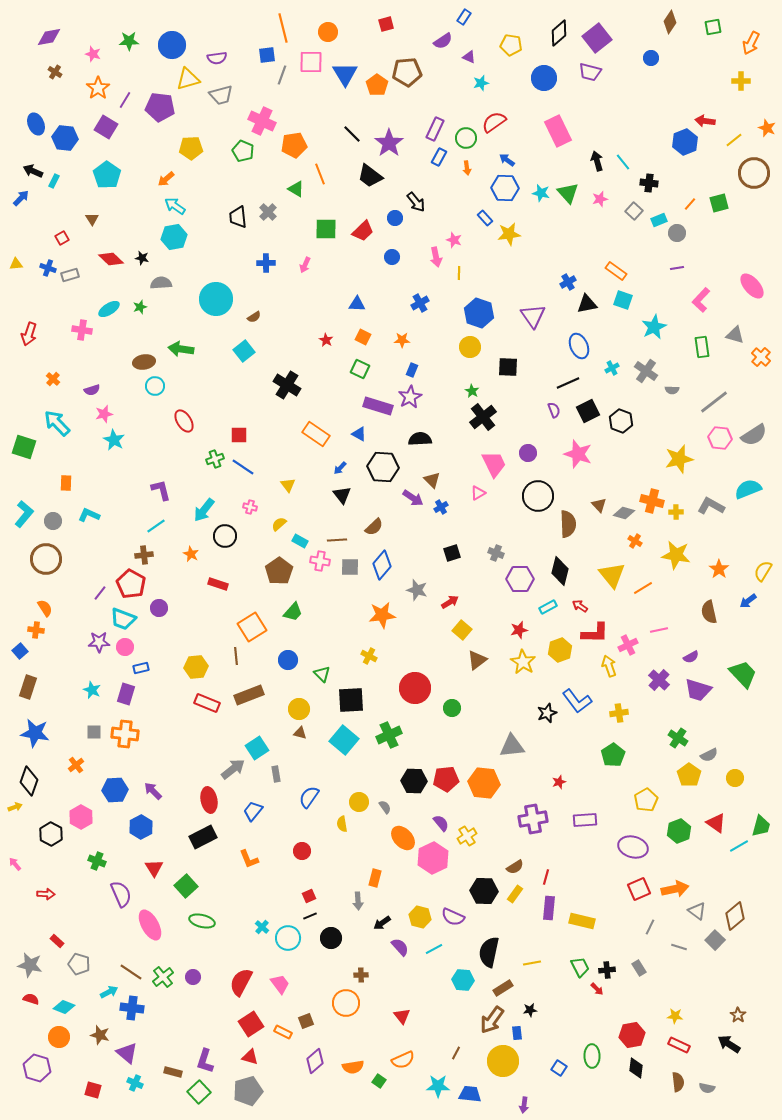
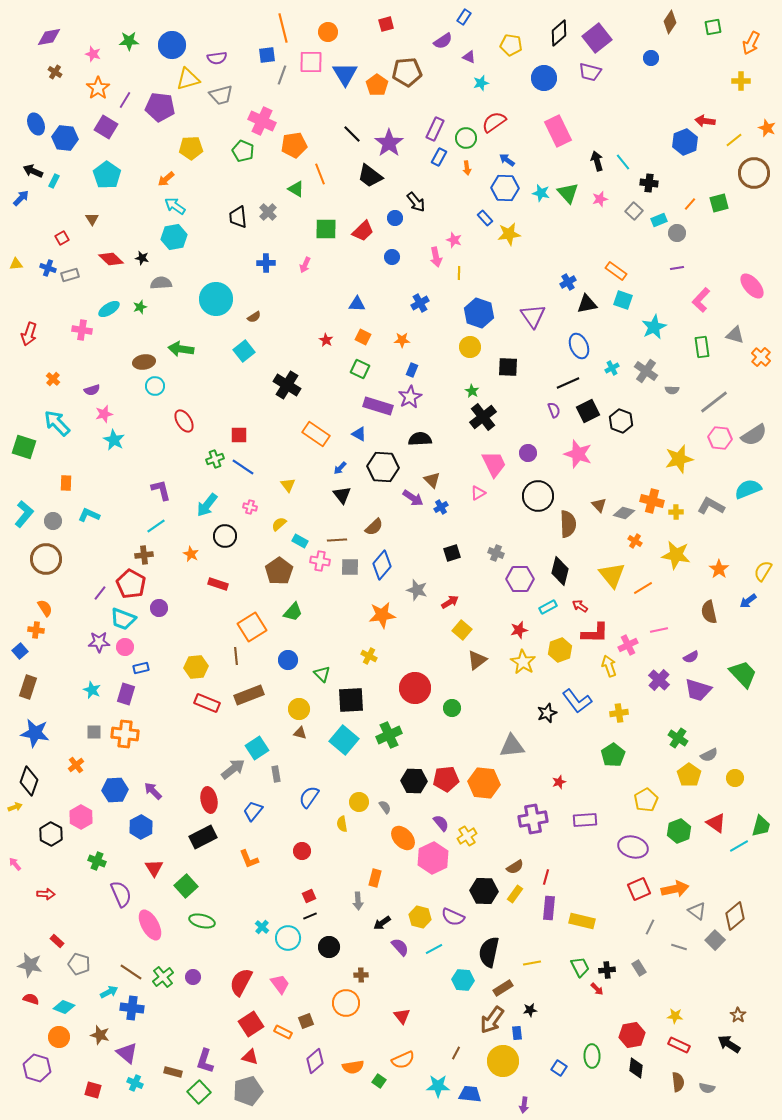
cyan arrow at (204, 510): moved 3 px right, 5 px up
black circle at (331, 938): moved 2 px left, 9 px down
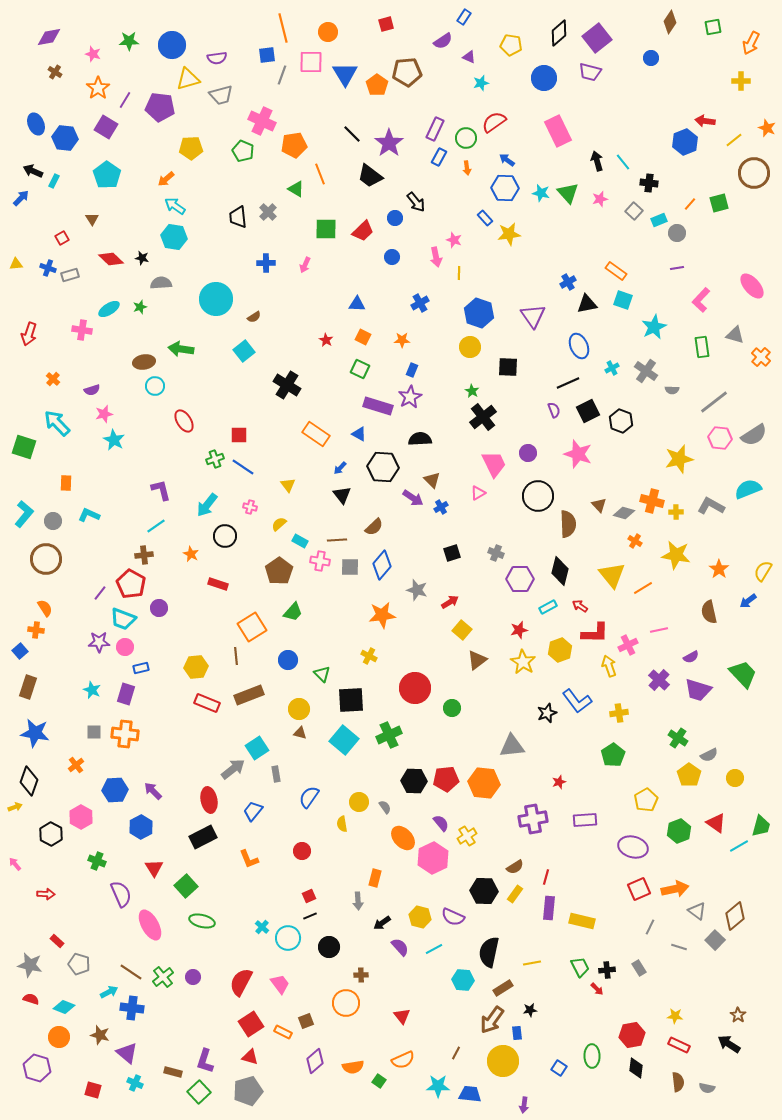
cyan hexagon at (174, 237): rotated 20 degrees clockwise
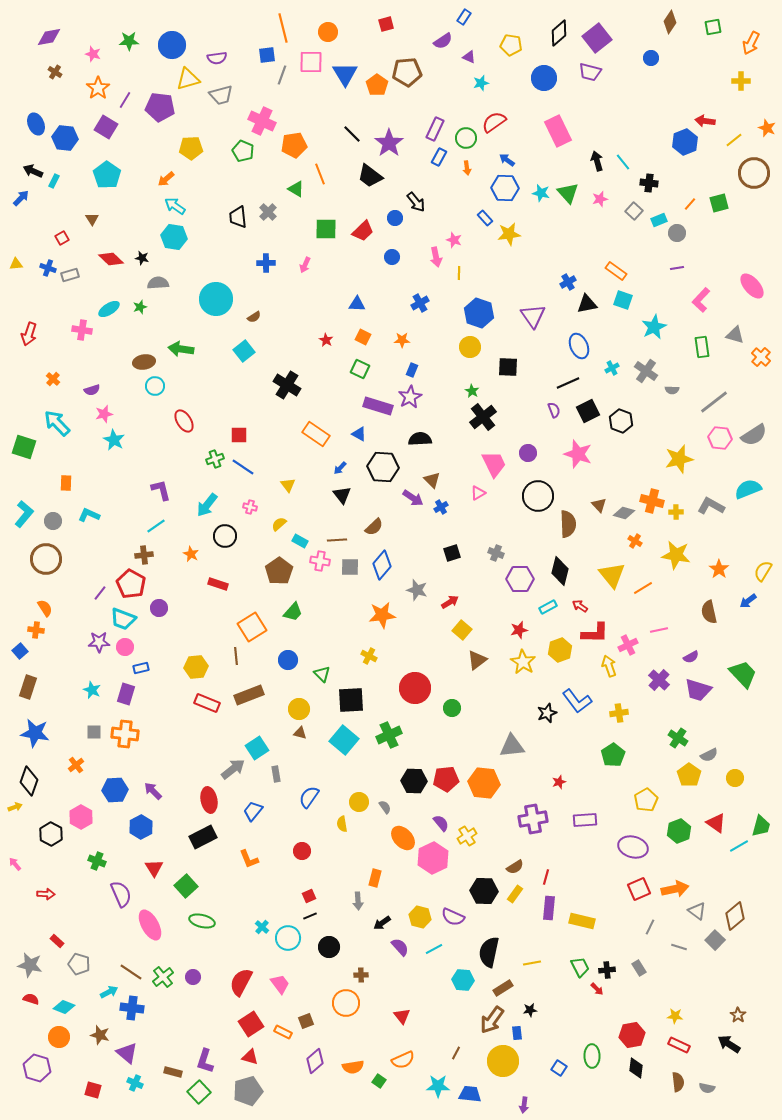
gray semicircle at (161, 283): moved 3 px left
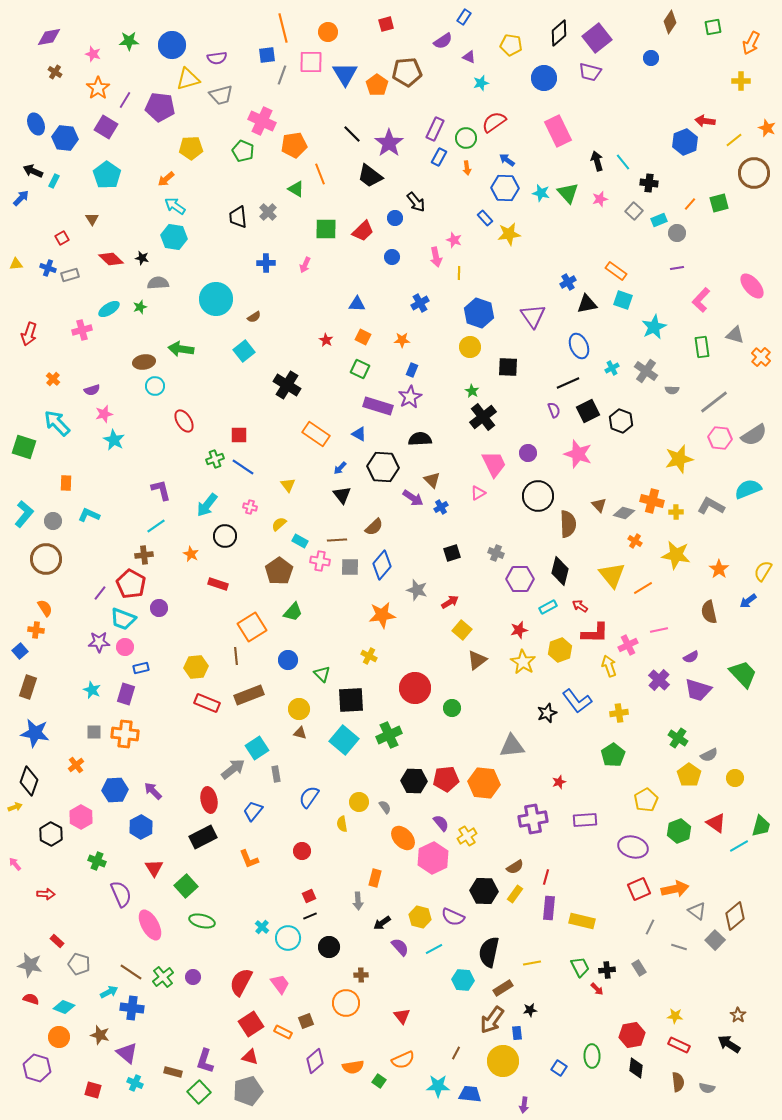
pink cross at (82, 330): rotated 24 degrees counterclockwise
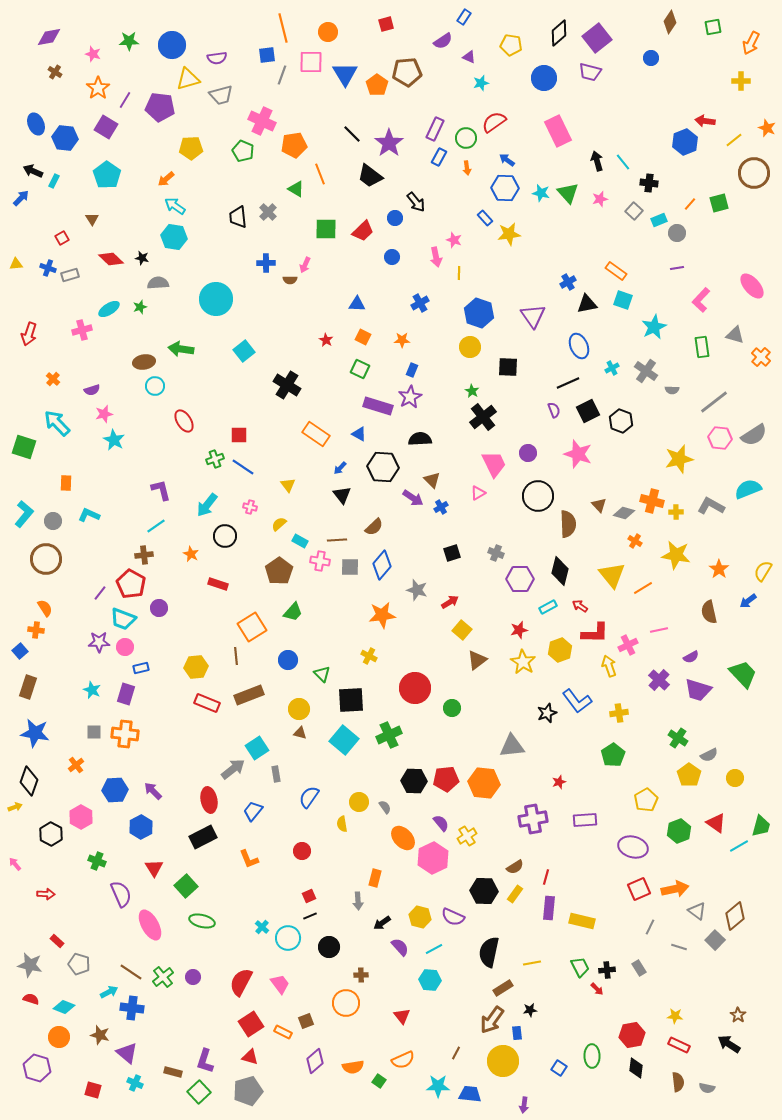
brown semicircle at (254, 317): moved 36 px right, 37 px up; rotated 32 degrees clockwise
cyan hexagon at (463, 980): moved 33 px left
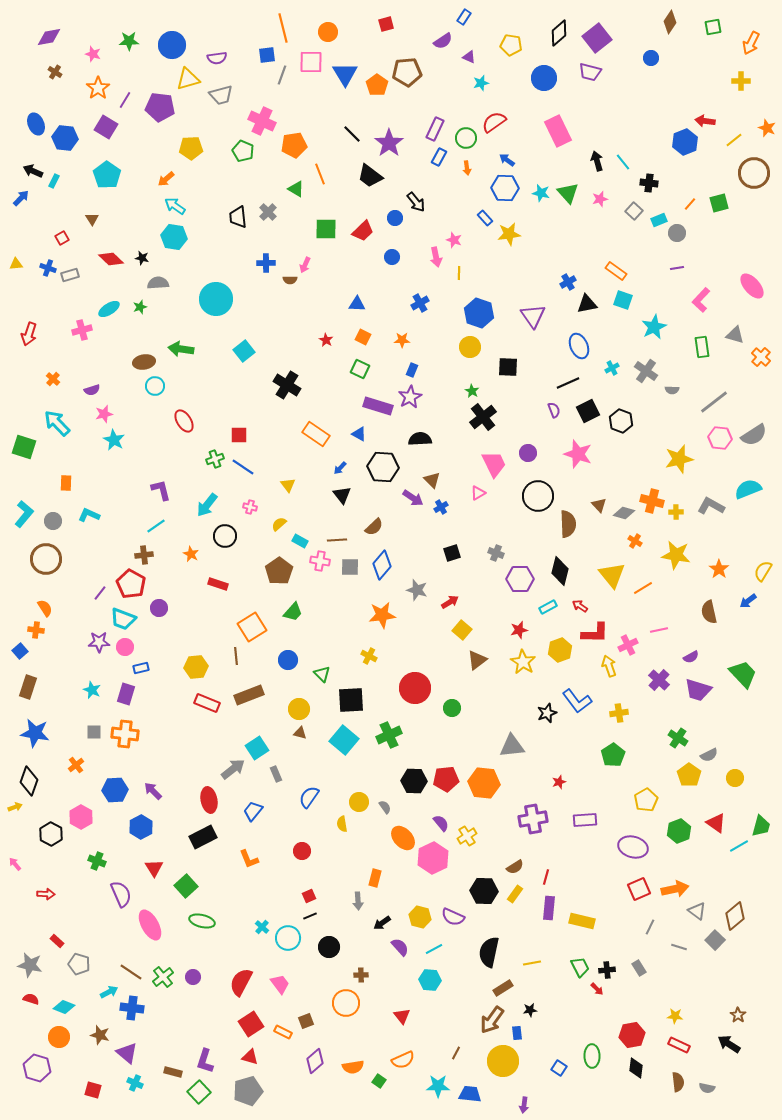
gray rectangle at (276, 774): rotated 14 degrees counterclockwise
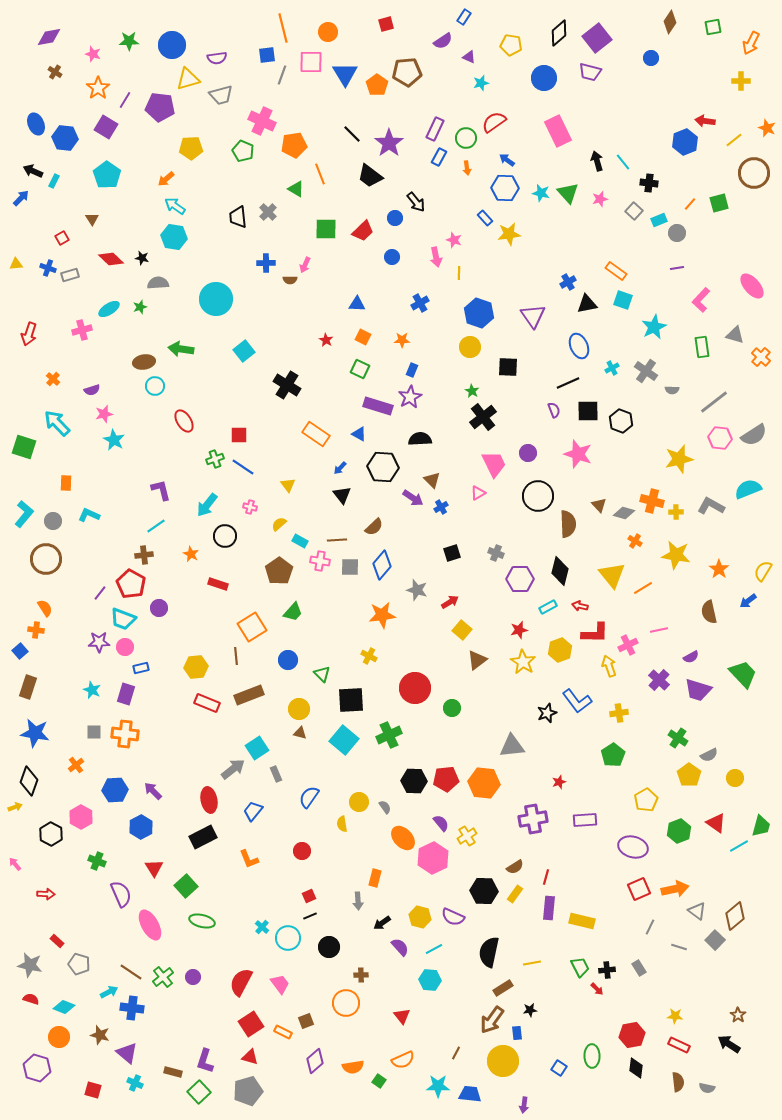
black square at (588, 411): rotated 25 degrees clockwise
red arrow at (580, 606): rotated 21 degrees counterclockwise
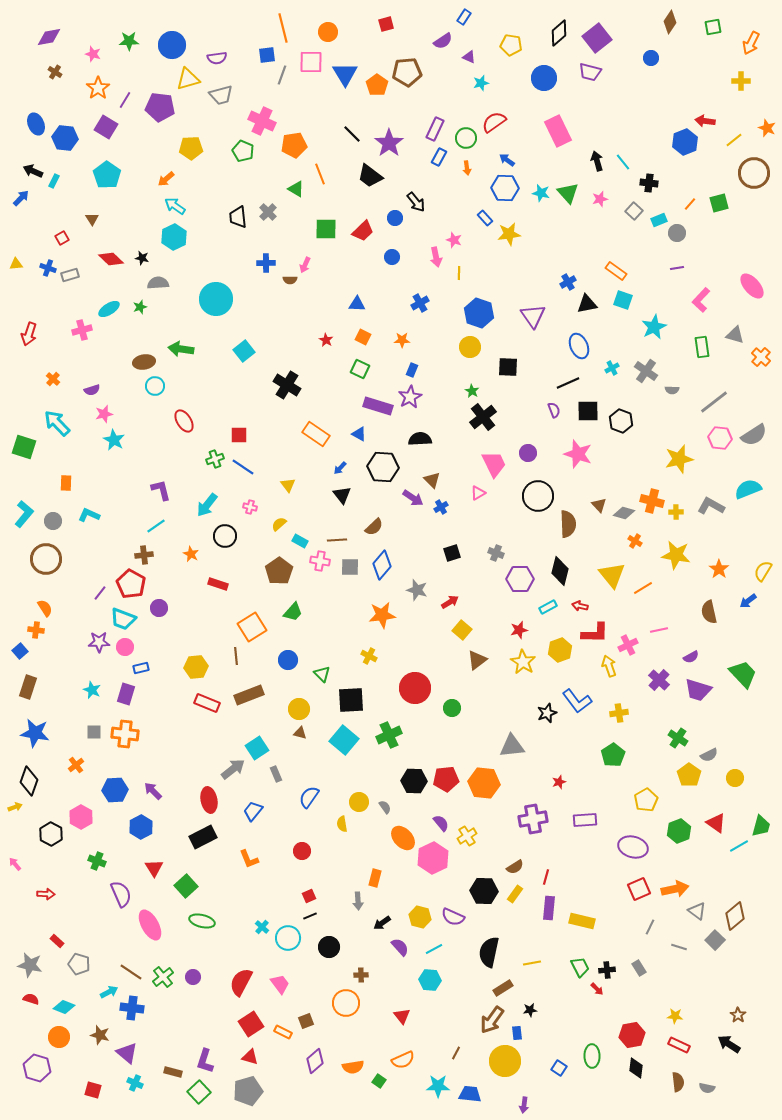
cyan hexagon at (174, 237): rotated 25 degrees clockwise
yellow circle at (503, 1061): moved 2 px right
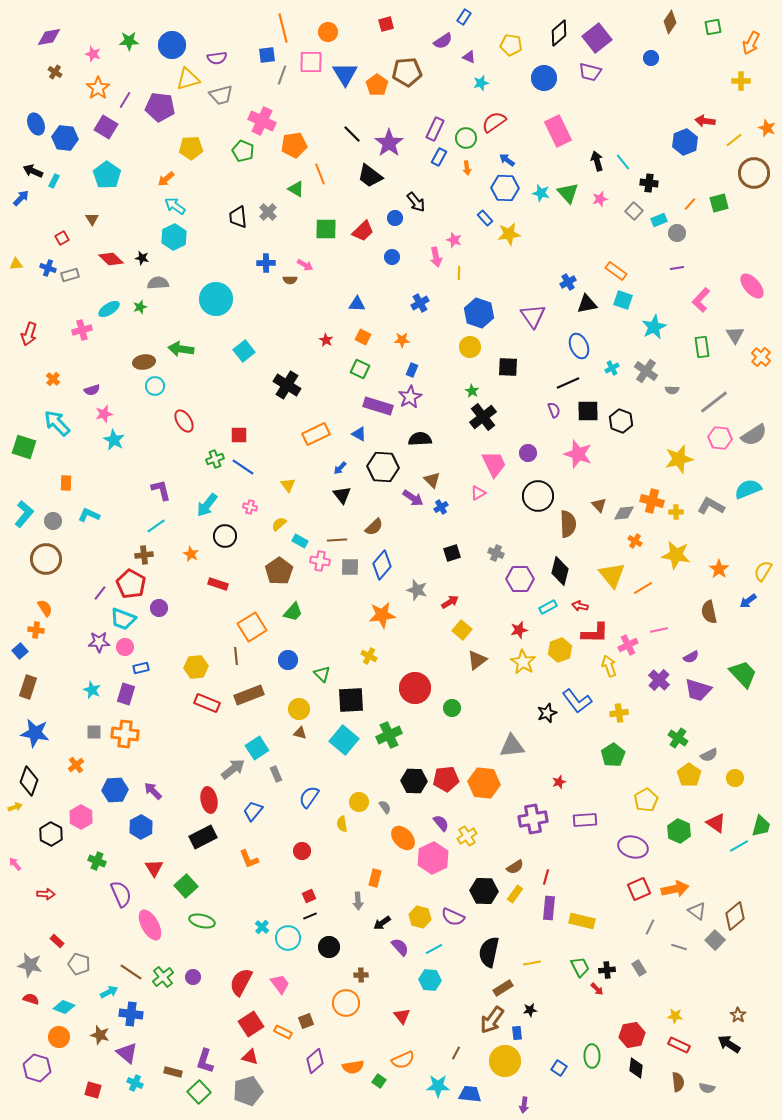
pink arrow at (305, 265): rotated 84 degrees counterclockwise
gray triangle at (735, 335): rotated 42 degrees clockwise
orange rectangle at (316, 434): rotated 60 degrees counterclockwise
gray diamond at (624, 513): rotated 20 degrees counterclockwise
green hexagon at (679, 831): rotated 15 degrees counterclockwise
blue cross at (132, 1008): moved 1 px left, 6 px down
